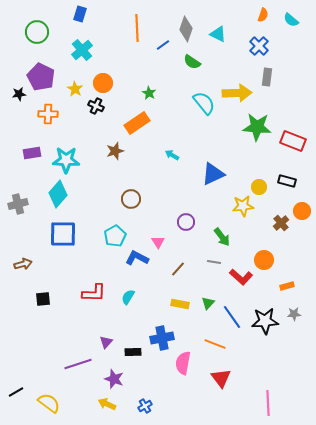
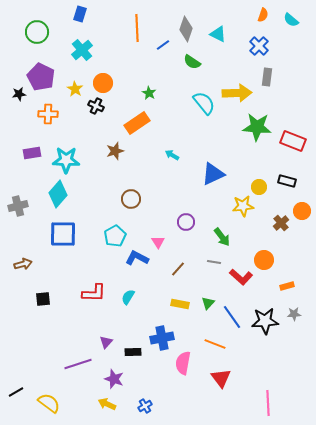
gray cross at (18, 204): moved 2 px down
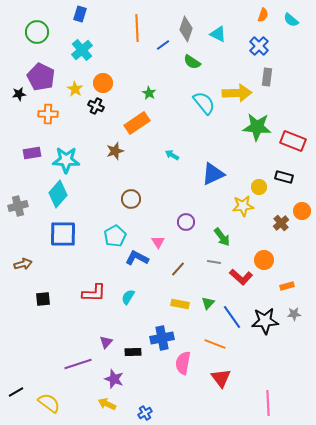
black rectangle at (287, 181): moved 3 px left, 4 px up
blue cross at (145, 406): moved 7 px down
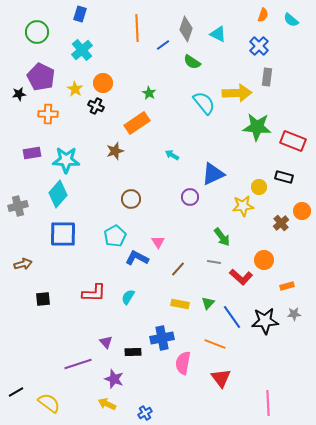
purple circle at (186, 222): moved 4 px right, 25 px up
purple triangle at (106, 342): rotated 24 degrees counterclockwise
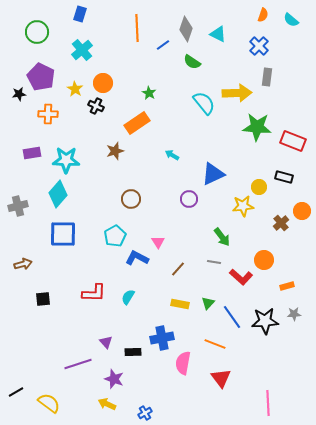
purple circle at (190, 197): moved 1 px left, 2 px down
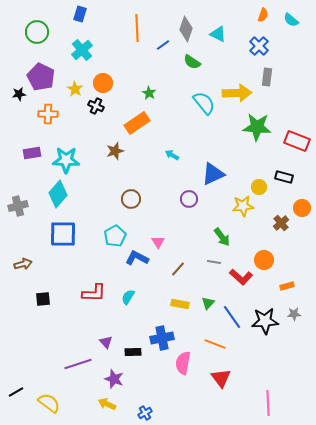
red rectangle at (293, 141): moved 4 px right
orange circle at (302, 211): moved 3 px up
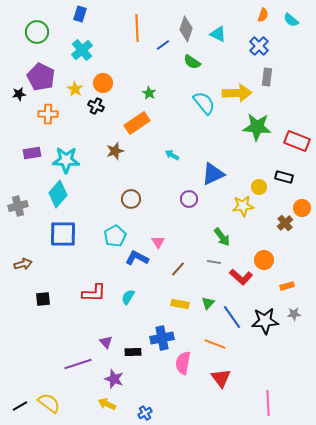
brown cross at (281, 223): moved 4 px right
black line at (16, 392): moved 4 px right, 14 px down
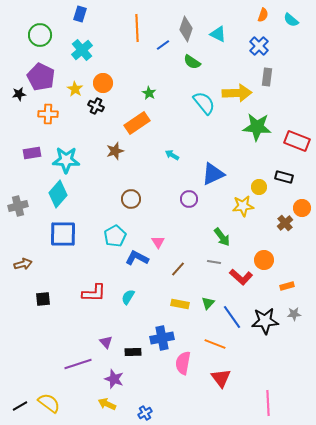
green circle at (37, 32): moved 3 px right, 3 px down
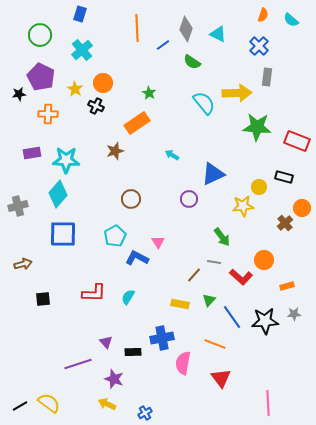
brown line at (178, 269): moved 16 px right, 6 px down
green triangle at (208, 303): moved 1 px right, 3 px up
